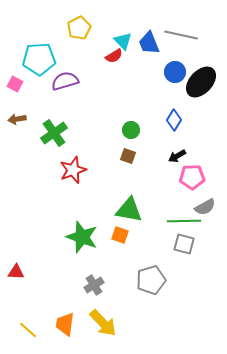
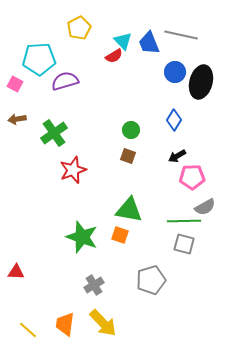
black ellipse: rotated 28 degrees counterclockwise
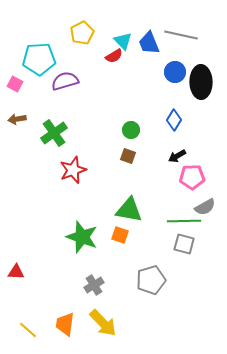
yellow pentagon: moved 3 px right, 5 px down
black ellipse: rotated 16 degrees counterclockwise
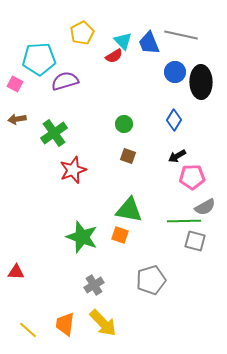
green circle: moved 7 px left, 6 px up
gray square: moved 11 px right, 3 px up
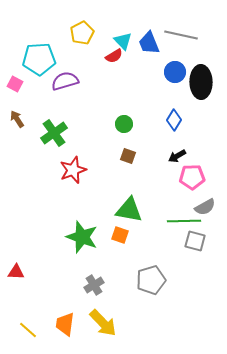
brown arrow: rotated 66 degrees clockwise
